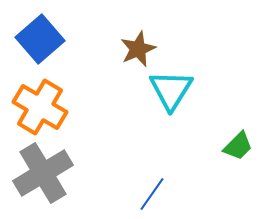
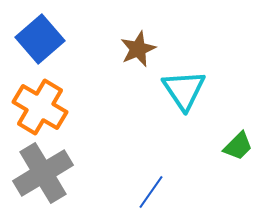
cyan triangle: moved 13 px right; rotated 6 degrees counterclockwise
blue line: moved 1 px left, 2 px up
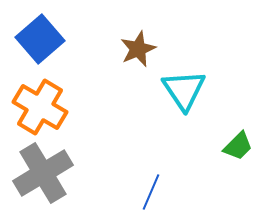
blue line: rotated 12 degrees counterclockwise
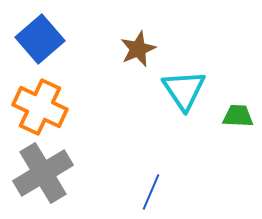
orange cross: rotated 6 degrees counterclockwise
green trapezoid: moved 30 px up; rotated 132 degrees counterclockwise
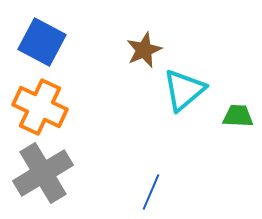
blue square: moved 2 px right, 3 px down; rotated 21 degrees counterclockwise
brown star: moved 6 px right, 1 px down
cyan triangle: rotated 24 degrees clockwise
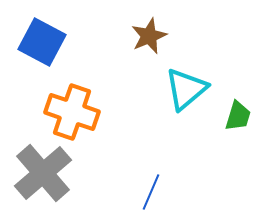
brown star: moved 5 px right, 14 px up
cyan triangle: moved 2 px right, 1 px up
orange cross: moved 32 px right, 5 px down; rotated 6 degrees counterclockwise
green trapezoid: rotated 104 degrees clockwise
gray cross: rotated 10 degrees counterclockwise
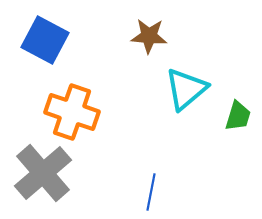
brown star: rotated 27 degrees clockwise
blue square: moved 3 px right, 2 px up
blue line: rotated 12 degrees counterclockwise
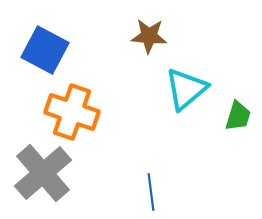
blue square: moved 10 px down
blue line: rotated 18 degrees counterclockwise
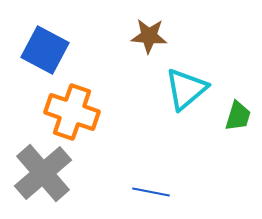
blue line: rotated 72 degrees counterclockwise
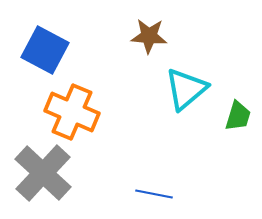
orange cross: rotated 4 degrees clockwise
gray cross: rotated 6 degrees counterclockwise
blue line: moved 3 px right, 2 px down
